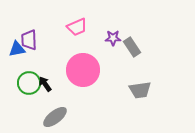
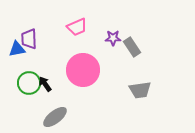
purple trapezoid: moved 1 px up
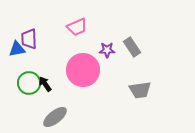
purple star: moved 6 px left, 12 px down
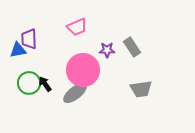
blue triangle: moved 1 px right, 1 px down
gray trapezoid: moved 1 px right, 1 px up
gray ellipse: moved 20 px right, 24 px up
